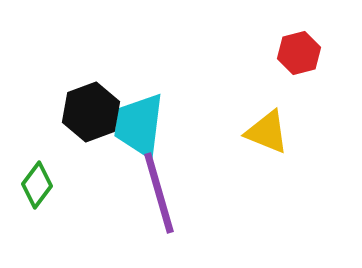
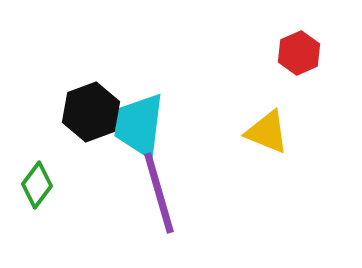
red hexagon: rotated 9 degrees counterclockwise
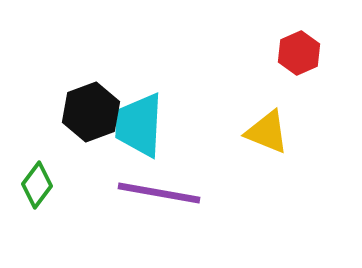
cyan trapezoid: rotated 4 degrees counterclockwise
purple line: rotated 64 degrees counterclockwise
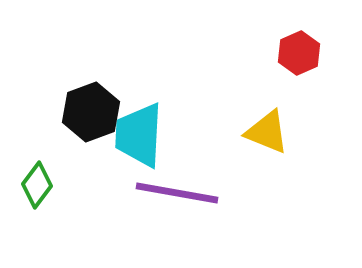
cyan trapezoid: moved 10 px down
purple line: moved 18 px right
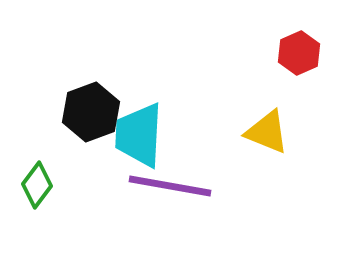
purple line: moved 7 px left, 7 px up
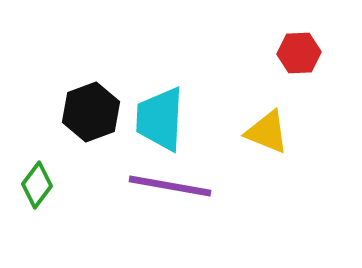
red hexagon: rotated 21 degrees clockwise
cyan trapezoid: moved 21 px right, 16 px up
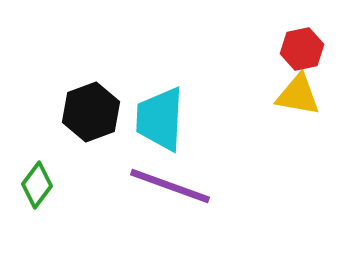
red hexagon: moved 3 px right, 4 px up; rotated 9 degrees counterclockwise
yellow triangle: moved 31 px right, 37 px up; rotated 12 degrees counterclockwise
purple line: rotated 10 degrees clockwise
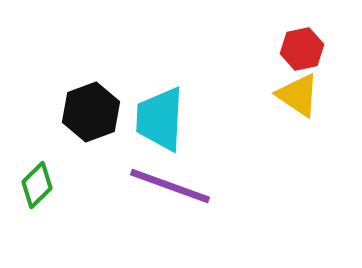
yellow triangle: rotated 24 degrees clockwise
green diamond: rotated 9 degrees clockwise
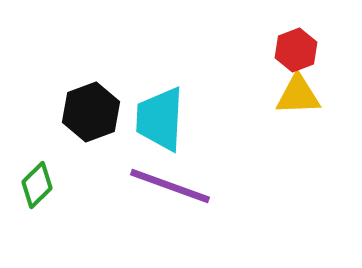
red hexagon: moved 6 px left, 1 px down; rotated 9 degrees counterclockwise
yellow triangle: rotated 36 degrees counterclockwise
